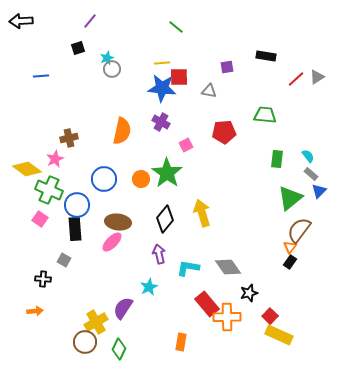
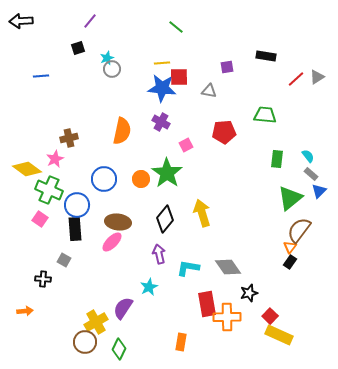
red rectangle at (207, 304): rotated 30 degrees clockwise
orange arrow at (35, 311): moved 10 px left
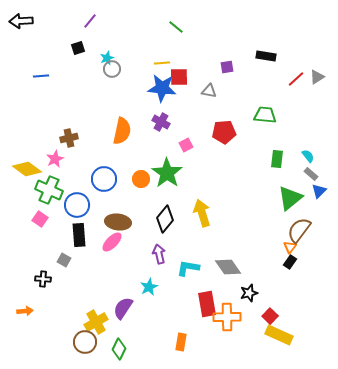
black rectangle at (75, 229): moved 4 px right, 6 px down
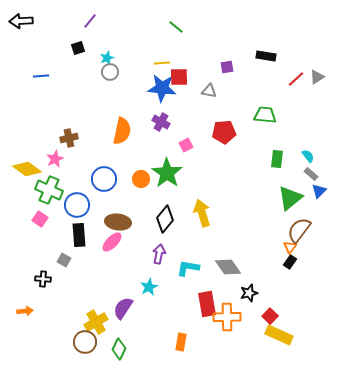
gray circle at (112, 69): moved 2 px left, 3 px down
purple arrow at (159, 254): rotated 24 degrees clockwise
